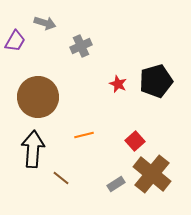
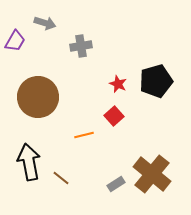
gray cross: rotated 15 degrees clockwise
red square: moved 21 px left, 25 px up
black arrow: moved 4 px left, 13 px down; rotated 15 degrees counterclockwise
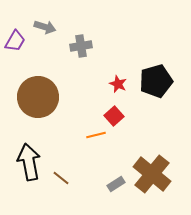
gray arrow: moved 4 px down
orange line: moved 12 px right
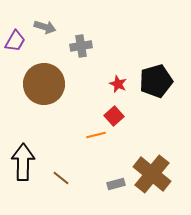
brown circle: moved 6 px right, 13 px up
black arrow: moved 6 px left; rotated 12 degrees clockwise
gray rectangle: rotated 18 degrees clockwise
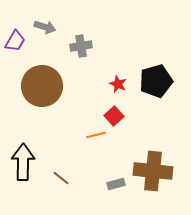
brown circle: moved 2 px left, 2 px down
brown cross: moved 1 px right, 3 px up; rotated 33 degrees counterclockwise
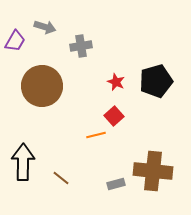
red star: moved 2 px left, 2 px up
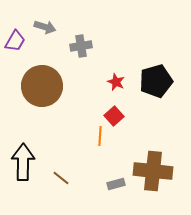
orange line: moved 4 px right, 1 px down; rotated 72 degrees counterclockwise
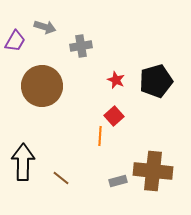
red star: moved 2 px up
gray rectangle: moved 2 px right, 3 px up
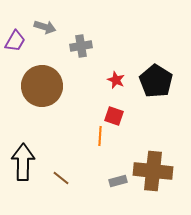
black pentagon: rotated 24 degrees counterclockwise
red square: rotated 30 degrees counterclockwise
